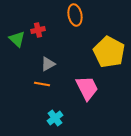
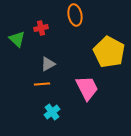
red cross: moved 3 px right, 2 px up
orange line: rotated 14 degrees counterclockwise
cyan cross: moved 3 px left, 6 px up
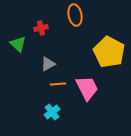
green triangle: moved 1 px right, 5 px down
orange line: moved 16 px right
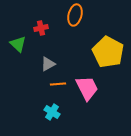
orange ellipse: rotated 25 degrees clockwise
yellow pentagon: moved 1 px left
cyan cross: rotated 21 degrees counterclockwise
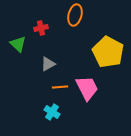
orange line: moved 2 px right, 3 px down
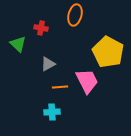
red cross: rotated 24 degrees clockwise
pink trapezoid: moved 7 px up
cyan cross: rotated 35 degrees counterclockwise
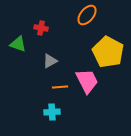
orange ellipse: moved 12 px right; rotated 25 degrees clockwise
green triangle: rotated 24 degrees counterclockwise
gray triangle: moved 2 px right, 3 px up
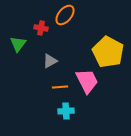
orange ellipse: moved 22 px left
green triangle: rotated 48 degrees clockwise
cyan cross: moved 14 px right, 1 px up
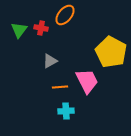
green triangle: moved 1 px right, 14 px up
yellow pentagon: moved 3 px right
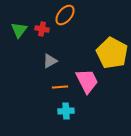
red cross: moved 1 px right, 1 px down
yellow pentagon: moved 1 px right, 1 px down
